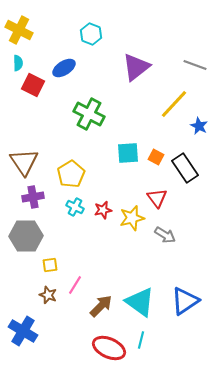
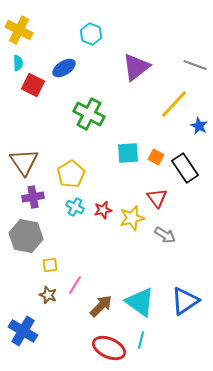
gray hexagon: rotated 12 degrees clockwise
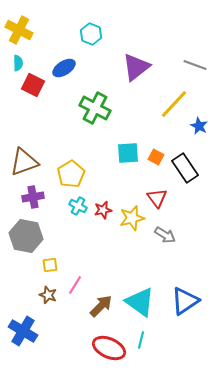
green cross: moved 6 px right, 6 px up
brown triangle: rotated 44 degrees clockwise
cyan cross: moved 3 px right, 1 px up
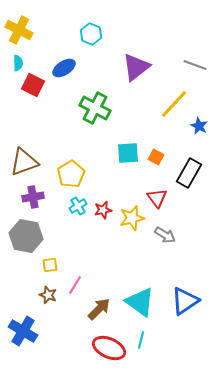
black rectangle: moved 4 px right, 5 px down; rotated 64 degrees clockwise
cyan cross: rotated 30 degrees clockwise
brown arrow: moved 2 px left, 3 px down
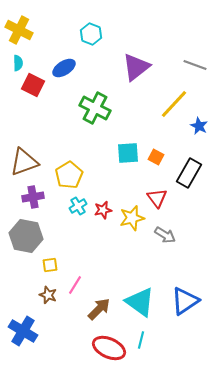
yellow pentagon: moved 2 px left, 1 px down
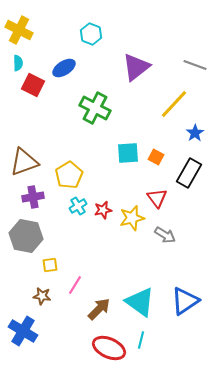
blue star: moved 4 px left, 7 px down; rotated 12 degrees clockwise
brown star: moved 6 px left, 1 px down; rotated 12 degrees counterclockwise
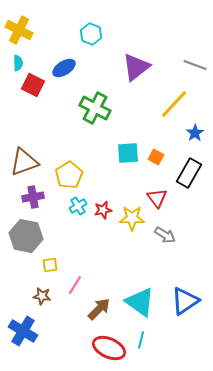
yellow star: rotated 15 degrees clockwise
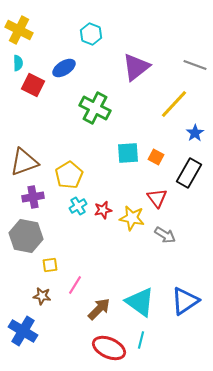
yellow star: rotated 10 degrees clockwise
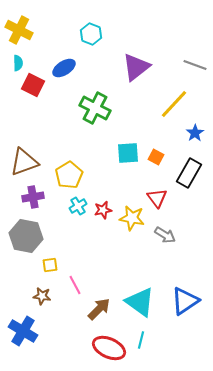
pink line: rotated 60 degrees counterclockwise
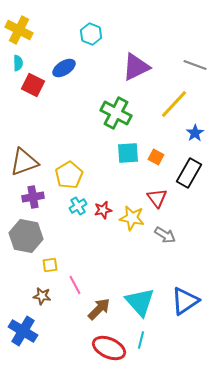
purple triangle: rotated 12 degrees clockwise
green cross: moved 21 px right, 5 px down
cyan triangle: rotated 12 degrees clockwise
